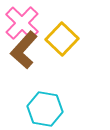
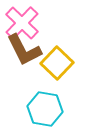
yellow square: moved 5 px left, 24 px down
brown L-shape: rotated 69 degrees counterclockwise
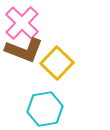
brown L-shape: rotated 42 degrees counterclockwise
cyan hexagon: rotated 20 degrees counterclockwise
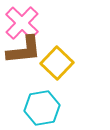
brown L-shape: rotated 27 degrees counterclockwise
cyan hexagon: moved 3 px left, 1 px up
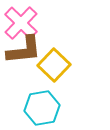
pink cross: moved 1 px left
yellow square: moved 3 px left, 2 px down
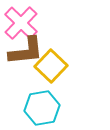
brown L-shape: moved 2 px right, 1 px down
yellow square: moved 3 px left, 1 px down
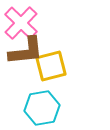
yellow square: rotated 32 degrees clockwise
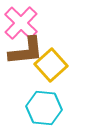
yellow square: moved 1 px up; rotated 28 degrees counterclockwise
cyan hexagon: moved 2 px right; rotated 16 degrees clockwise
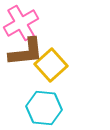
pink cross: rotated 16 degrees clockwise
brown L-shape: moved 1 px down
